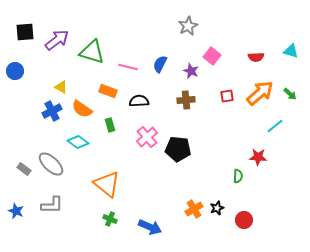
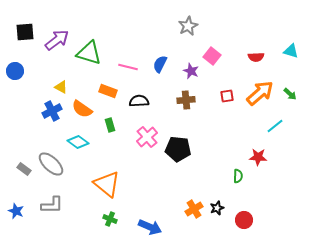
green triangle: moved 3 px left, 1 px down
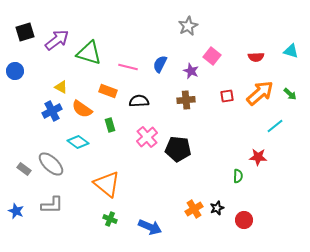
black square: rotated 12 degrees counterclockwise
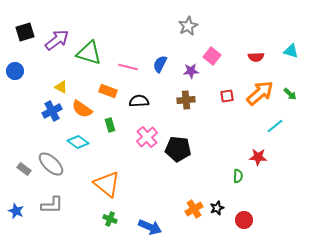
purple star: rotated 28 degrees counterclockwise
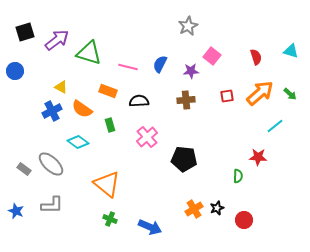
red semicircle: rotated 105 degrees counterclockwise
black pentagon: moved 6 px right, 10 px down
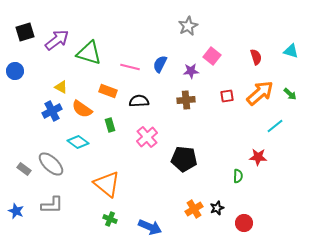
pink line: moved 2 px right
red circle: moved 3 px down
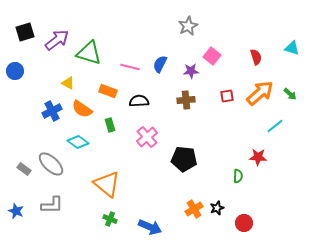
cyan triangle: moved 1 px right, 3 px up
yellow triangle: moved 7 px right, 4 px up
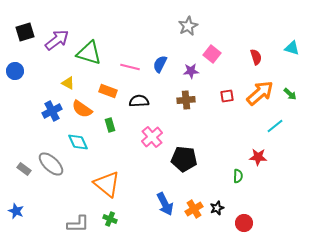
pink square: moved 2 px up
pink cross: moved 5 px right
cyan diamond: rotated 30 degrees clockwise
gray L-shape: moved 26 px right, 19 px down
blue arrow: moved 15 px right, 23 px up; rotated 40 degrees clockwise
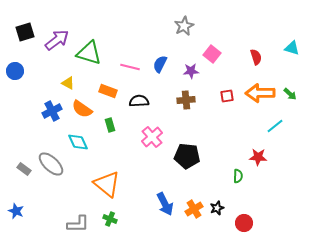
gray star: moved 4 px left
orange arrow: rotated 140 degrees counterclockwise
black pentagon: moved 3 px right, 3 px up
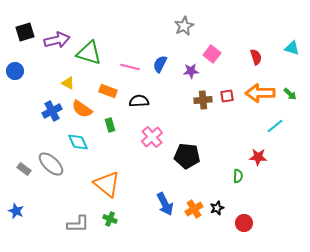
purple arrow: rotated 25 degrees clockwise
brown cross: moved 17 px right
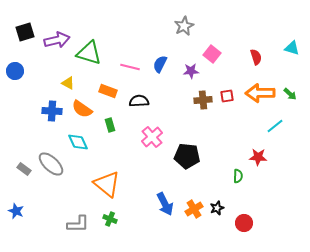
blue cross: rotated 30 degrees clockwise
